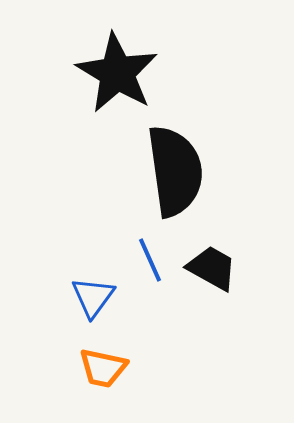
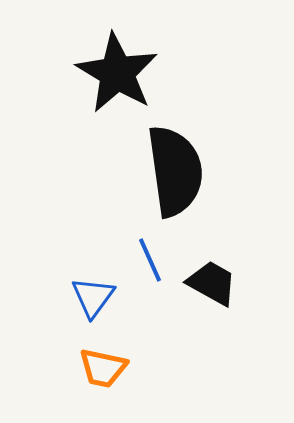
black trapezoid: moved 15 px down
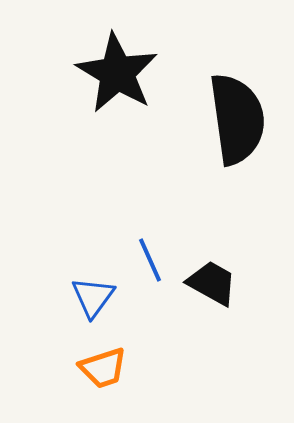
black semicircle: moved 62 px right, 52 px up
orange trapezoid: rotated 30 degrees counterclockwise
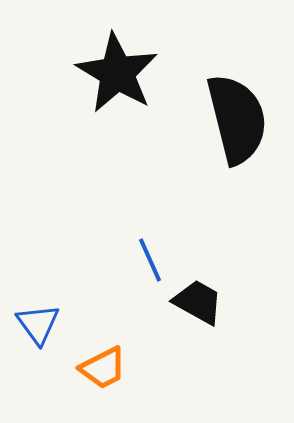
black semicircle: rotated 6 degrees counterclockwise
black trapezoid: moved 14 px left, 19 px down
blue triangle: moved 55 px left, 27 px down; rotated 12 degrees counterclockwise
orange trapezoid: rotated 9 degrees counterclockwise
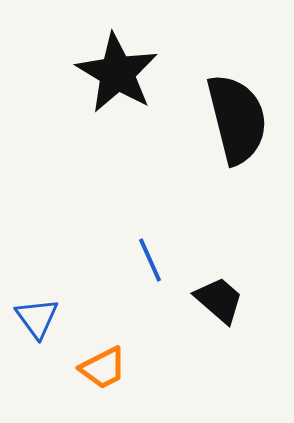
black trapezoid: moved 21 px right, 2 px up; rotated 12 degrees clockwise
blue triangle: moved 1 px left, 6 px up
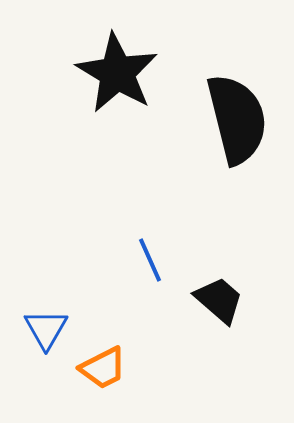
blue triangle: moved 9 px right, 11 px down; rotated 6 degrees clockwise
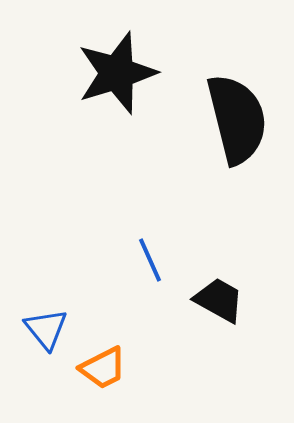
black star: rotated 24 degrees clockwise
black trapezoid: rotated 12 degrees counterclockwise
blue triangle: rotated 9 degrees counterclockwise
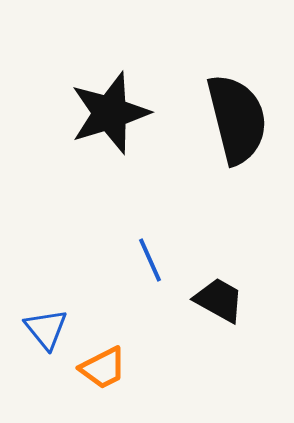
black star: moved 7 px left, 40 px down
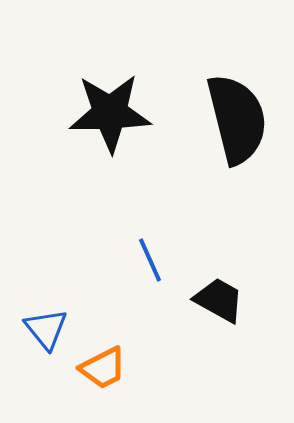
black star: rotated 16 degrees clockwise
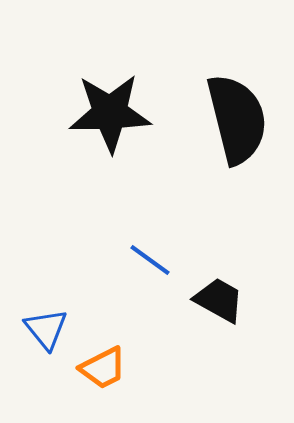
blue line: rotated 30 degrees counterclockwise
